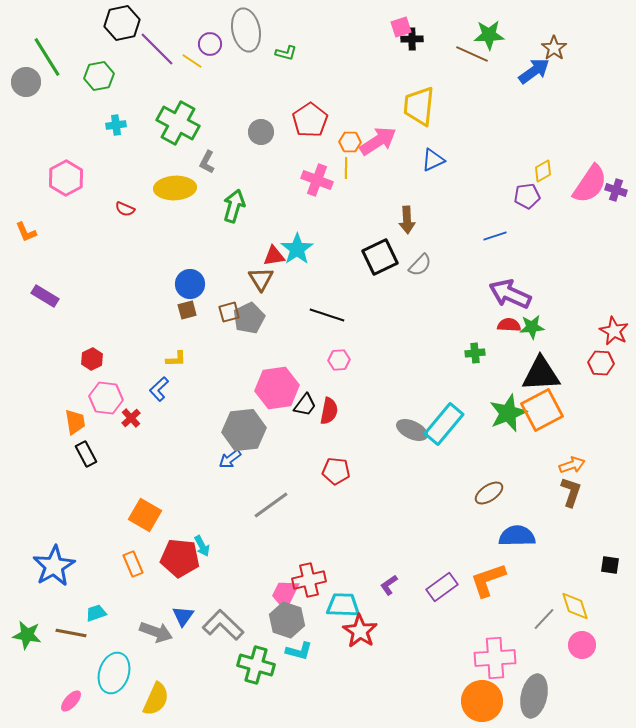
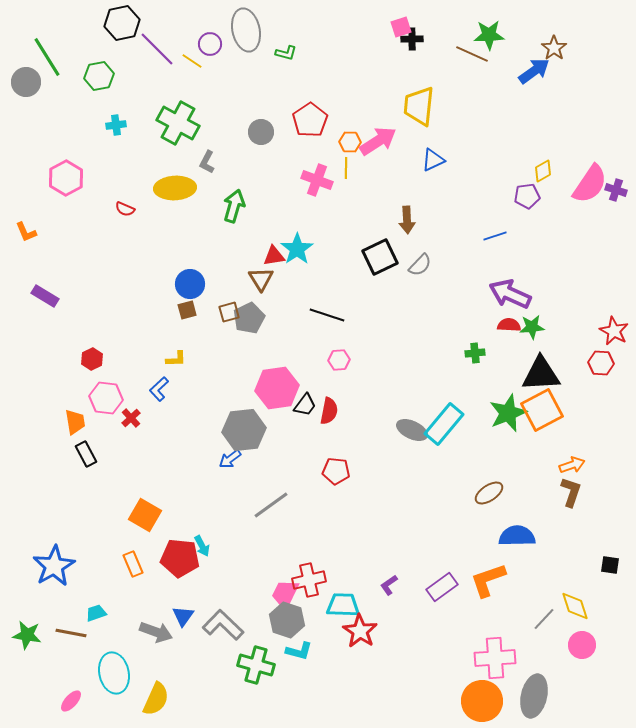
cyan ellipse at (114, 673): rotated 30 degrees counterclockwise
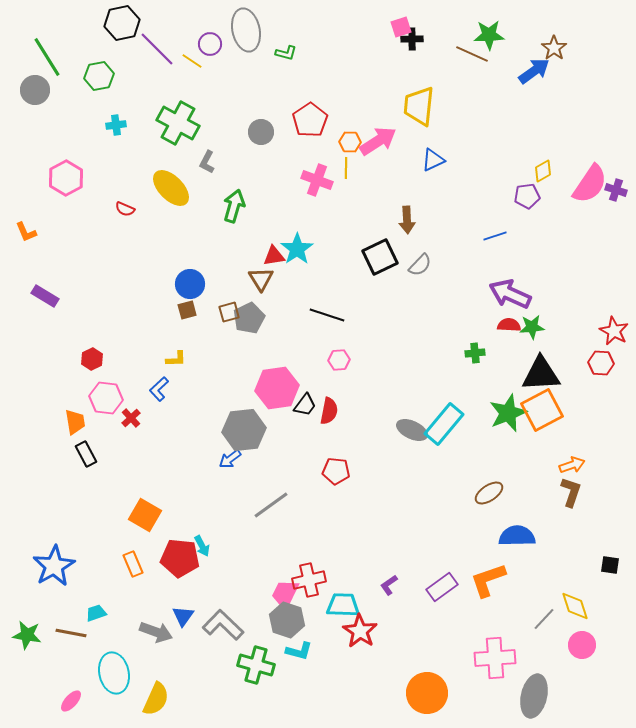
gray circle at (26, 82): moved 9 px right, 8 px down
yellow ellipse at (175, 188): moved 4 px left; rotated 48 degrees clockwise
orange circle at (482, 701): moved 55 px left, 8 px up
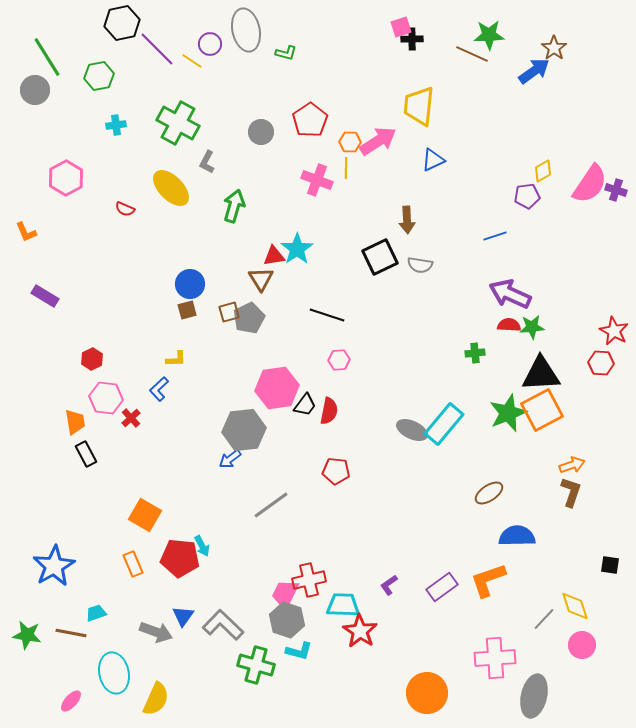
gray semicircle at (420, 265): rotated 55 degrees clockwise
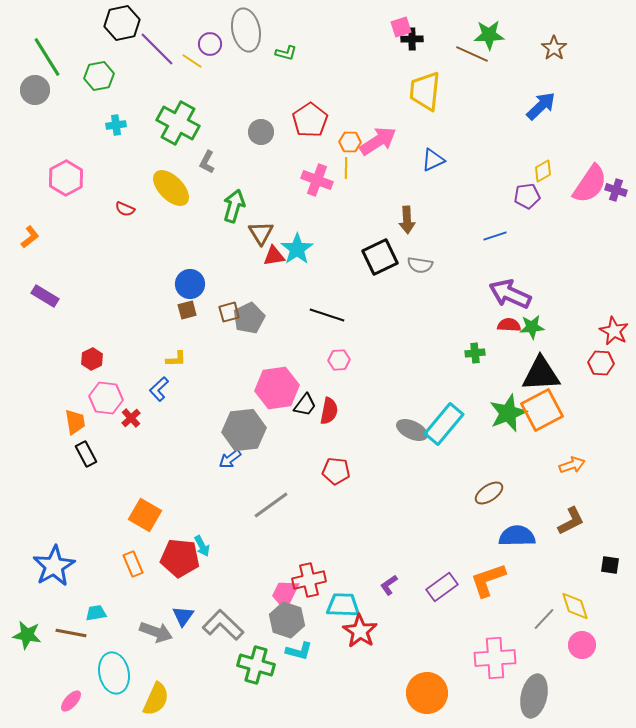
blue arrow at (534, 71): moved 7 px right, 35 px down; rotated 8 degrees counterclockwise
yellow trapezoid at (419, 106): moved 6 px right, 15 px up
orange L-shape at (26, 232): moved 4 px right, 5 px down; rotated 105 degrees counterclockwise
brown triangle at (261, 279): moved 46 px up
brown L-shape at (571, 492): moved 29 px down; rotated 44 degrees clockwise
cyan trapezoid at (96, 613): rotated 10 degrees clockwise
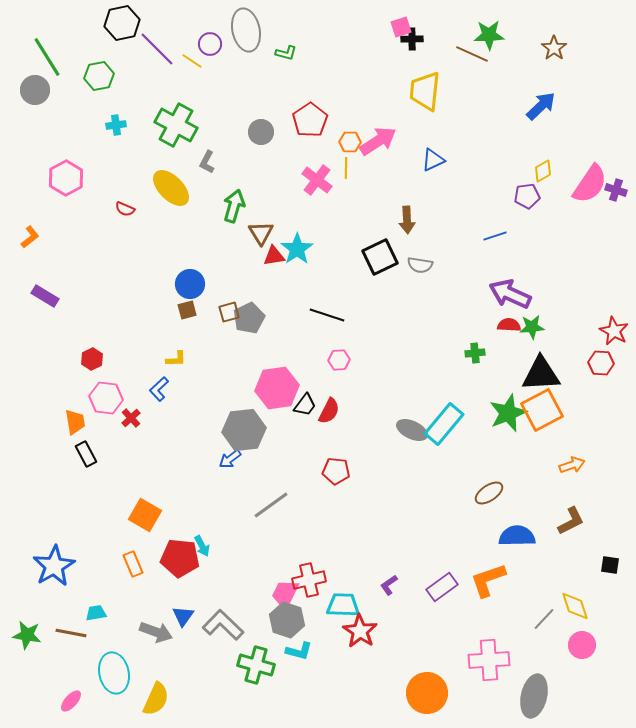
green cross at (178, 123): moved 2 px left, 2 px down
pink cross at (317, 180): rotated 16 degrees clockwise
red semicircle at (329, 411): rotated 16 degrees clockwise
pink cross at (495, 658): moved 6 px left, 2 px down
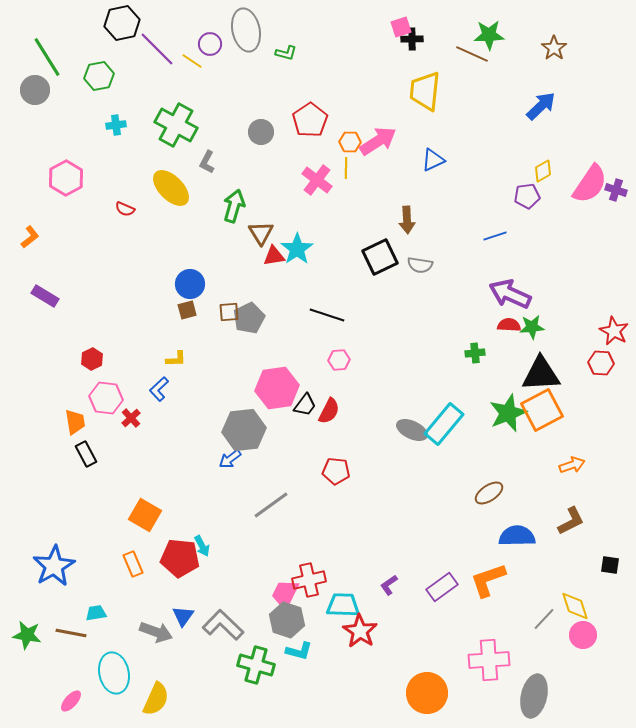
brown square at (229, 312): rotated 10 degrees clockwise
pink circle at (582, 645): moved 1 px right, 10 px up
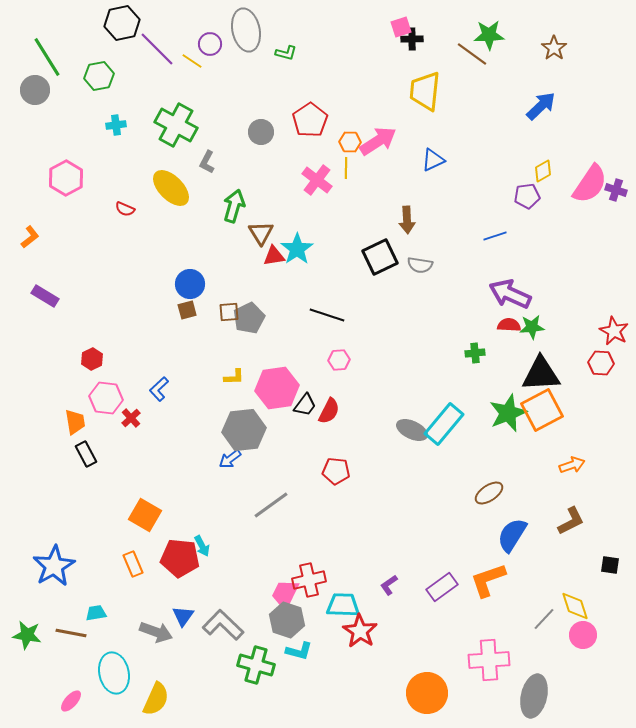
brown line at (472, 54): rotated 12 degrees clockwise
yellow L-shape at (176, 359): moved 58 px right, 18 px down
blue semicircle at (517, 536): moved 5 px left, 1 px up; rotated 57 degrees counterclockwise
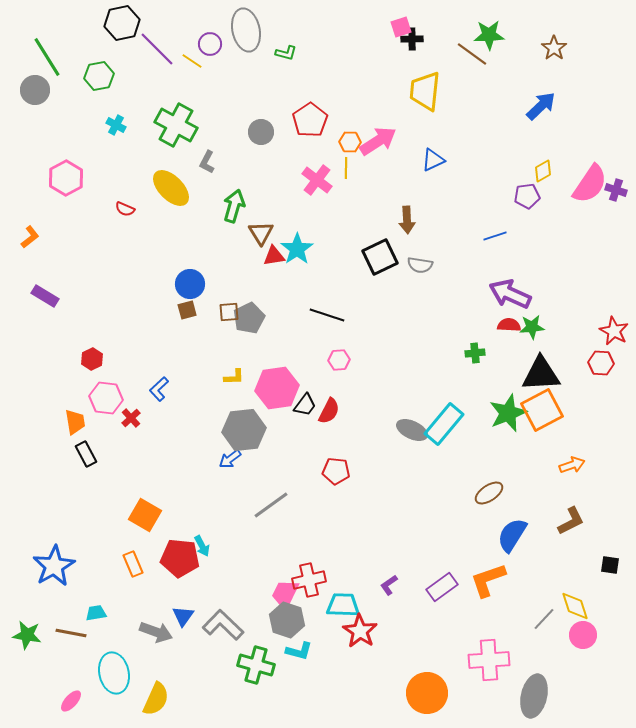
cyan cross at (116, 125): rotated 36 degrees clockwise
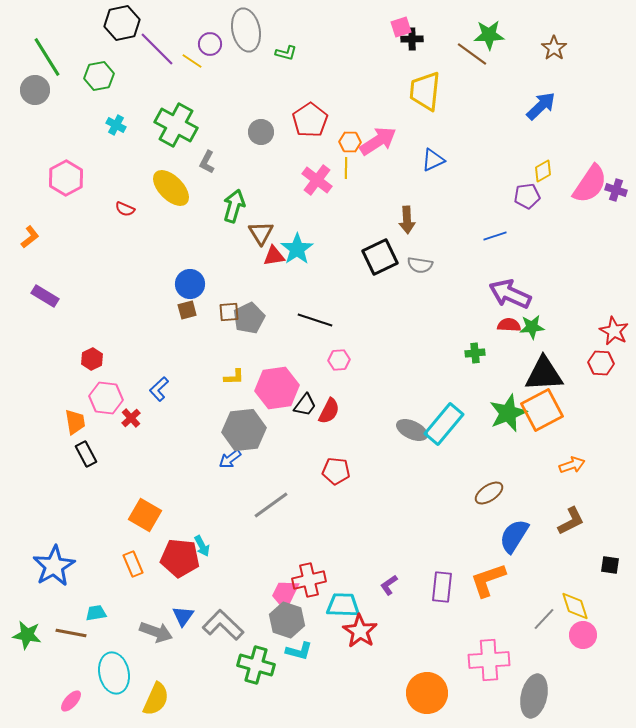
black line at (327, 315): moved 12 px left, 5 px down
black triangle at (541, 374): moved 3 px right
blue semicircle at (512, 535): moved 2 px right, 1 px down
purple rectangle at (442, 587): rotated 48 degrees counterclockwise
